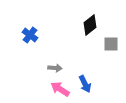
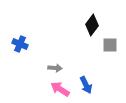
black diamond: moved 2 px right; rotated 15 degrees counterclockwise
blue cross: moved 10 px left, 9 px down; rotated 14 degrees counterclockwise
gray square: moved 1 px left, 1 px down
blue arrow: moved 1 px right, 1 px down
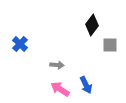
blue cross: rotated 21 degrees clockwise
gray arrow: moved 2 px right, 3 px up
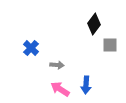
black diamond: moved 2 px right, 1 px up
blue cross: moved 11 px right, 4 px down
blue arrow: rotated 30 degrees clockwise
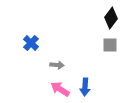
black diamond: moved 17 px right, 6 px up
blue cross: moved 5 px up
blue arrow: moved 1 px left, 2 px down
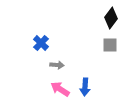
blue cross: moved 10 px right
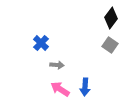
gray square: rotated 35 degrees clockwise
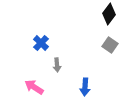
black diamond: moved 2 px left, 4 px up
gray arrow: rotated 80 degrees clockwise
pink arrow: moved 26 px left, 2 px up
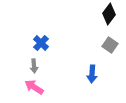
gray arrow: moved 23 px left, 1 px down
blue arrow: moved 7 px right, 13 px up
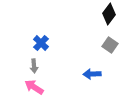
blue arrow: rotated 84 degrees clockwise
